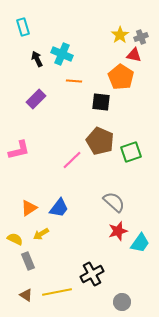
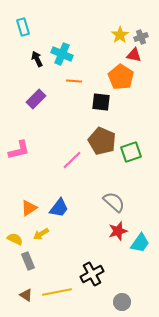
brown pentagon: moved 2 px right
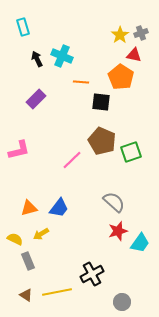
gray cross: moved 4 px up
cyan cross: moved 2 px down
orange line: moved 7 px right, 1 px down
orange triangle: rotated 18 degrees clockwise
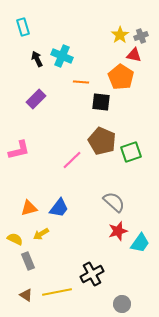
gray cross: moved 3 px down
gray circle: moved 2 px down
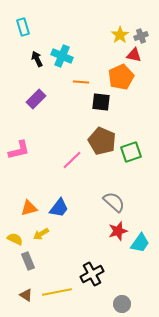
orange pentagon: rotated 15 degrees clockwise
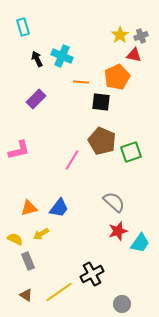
orange pentagon: moved 4 px left
pink line: rotated 15 degrees counterclockwise
yellow line: moved 2 px right; rotated 24 degrees counterclockwise
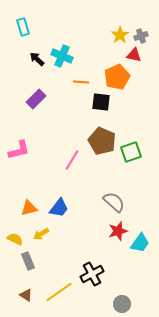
black arrow: rotated 21 degrees counterclockwise
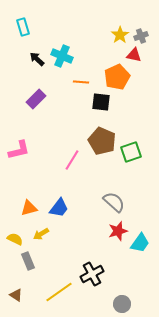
brown triangle: moved 10 px left
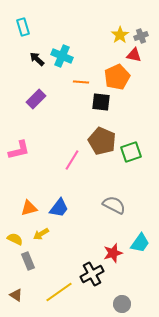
gray semicircle: moved 3 px down; rotated 15 degrees counterclockwise
red star: moved 5 px left, 22 px down
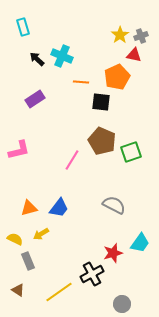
purple rectangle: moved 1 px left; rotated 12 degrees clockwise
brown triangle: moved 2 px right, 5 px up
